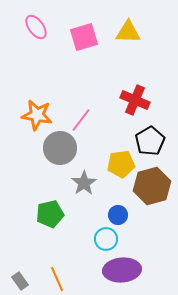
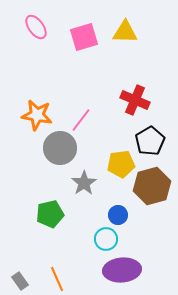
yellow triangle: moved 3 px left
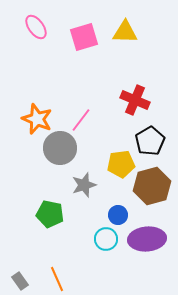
orange star: moved 4 px down; rotated 12 degrees clockwise
gray star: moved 2 px down; rotated 15 degrees clockwise
green pentagon: rotated 24 degrees clockwise
purple ellipse: moved 25 px right, 31 px up
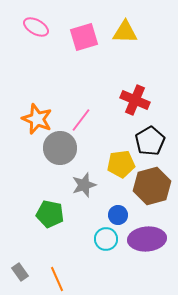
pink ellipse: rotated 25 degrees counterclockwise
gray rectangle: moved 9 px up
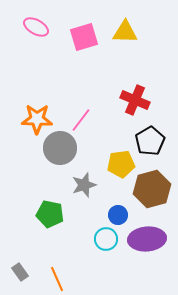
orange star: rotated 20 degrees counterclockwise
brown hexagon: moved 3 px down
